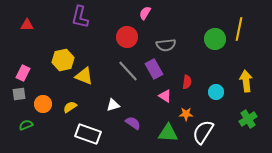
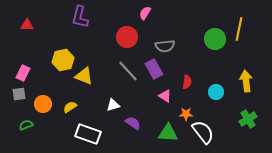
gray semicircle: moved 1 px left, 1 px down
white semicircle: rotated 110 degrees clockwise
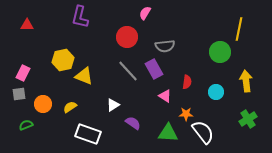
green circle: moved 5 px right, 13 px down
white triangle: rotated 16 degrees counterclockwise
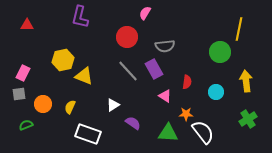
yellow semicircle: rotated 32 degrees counterclockwise
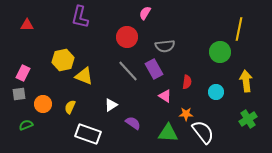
white triangle: moved 2 px left
